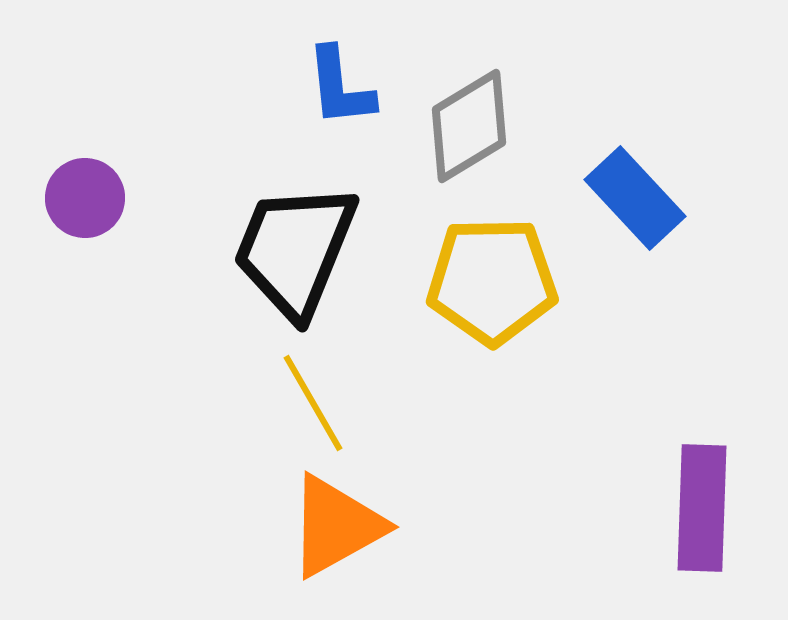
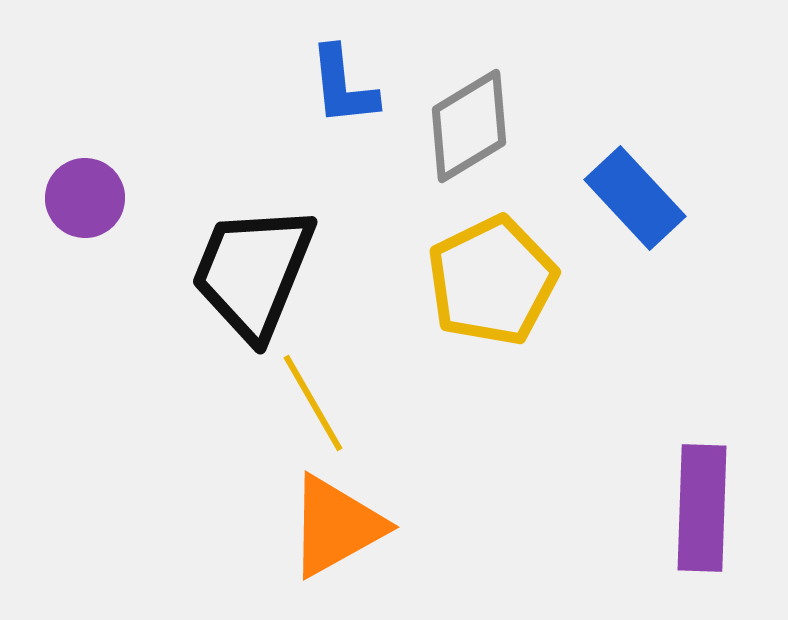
blue L-shape: moved 3 px right, 1 px up
black trapezoid: moved 42 px left, 22 px down
yellow pentagon: rotated 25 degrees counterclockwise
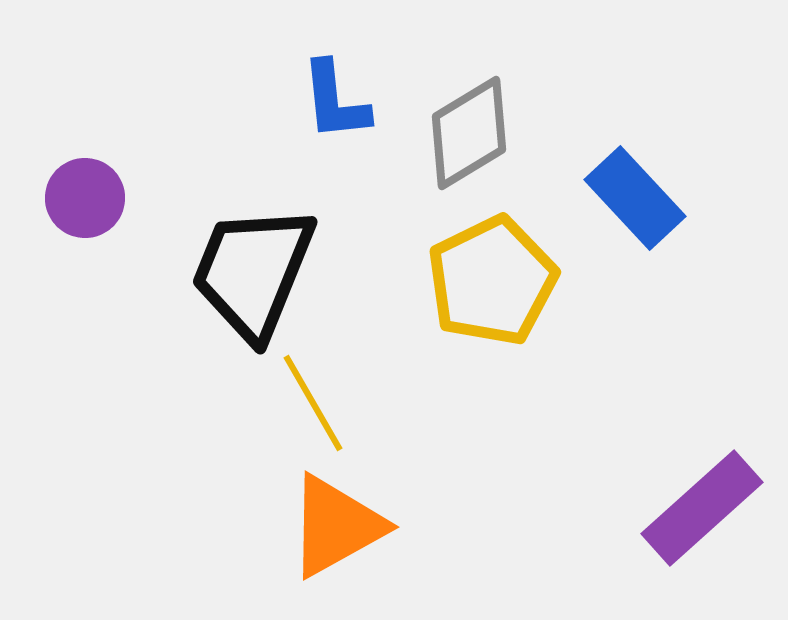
blue L-shape: moved 8 px left, 15 px down
gray diamond: moved 7 px down
purple rectangle: rotated 46 degrees clockwise
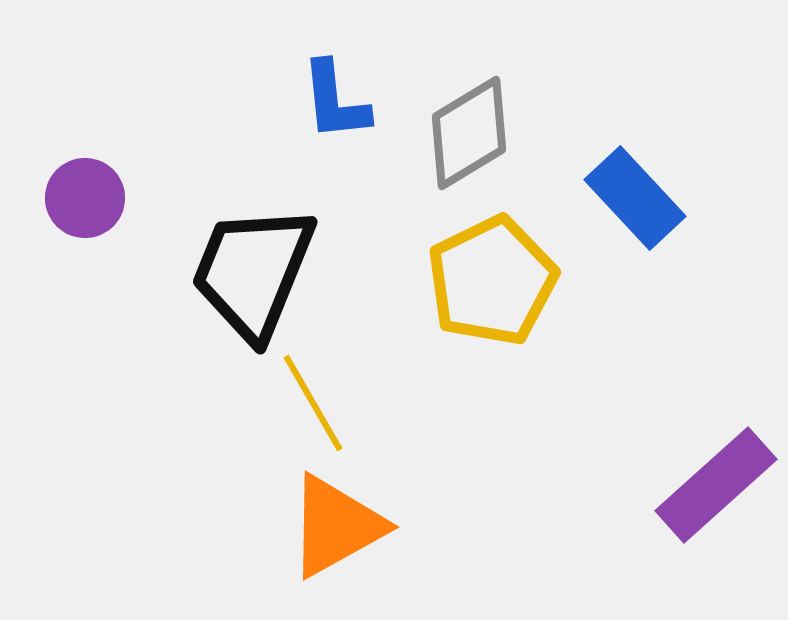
purple rectangle: moved 14 px right, 23 px up
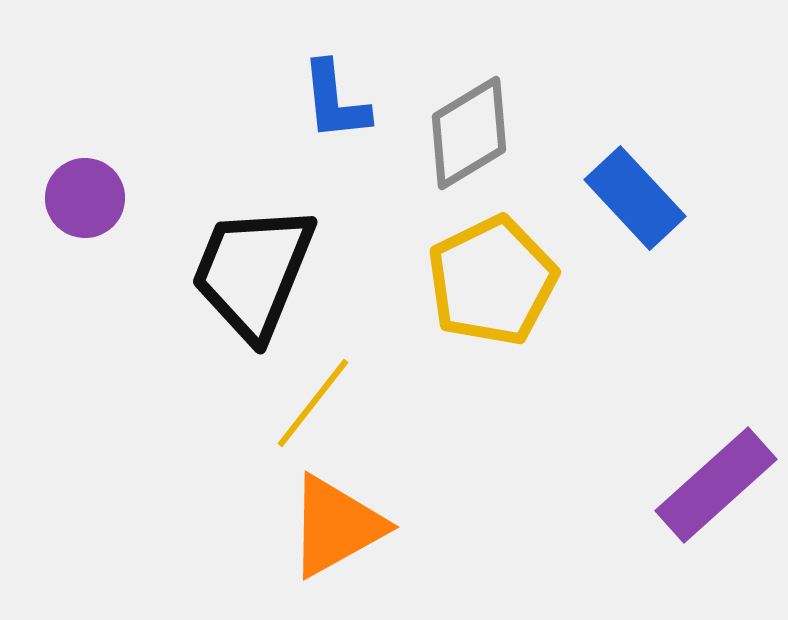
yellow line: rotated 68 degrees clockwise
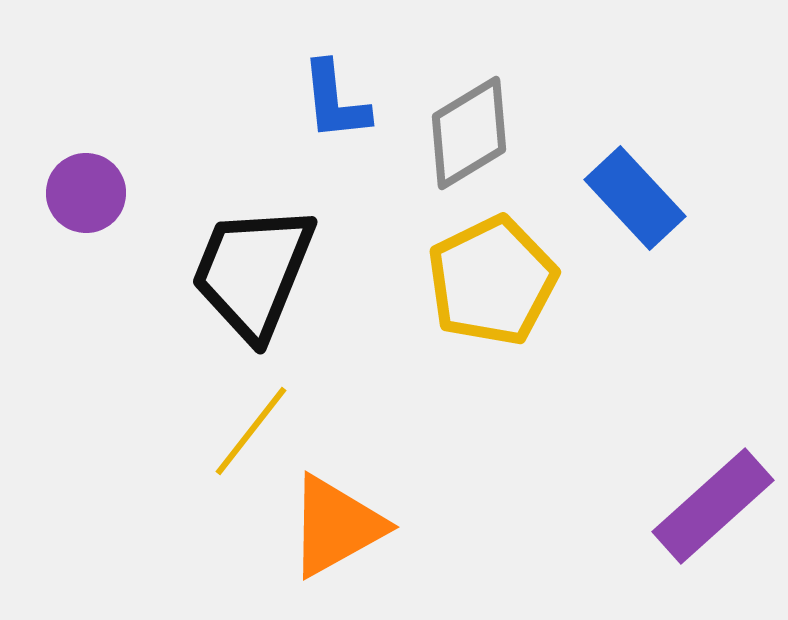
purple circle: moved 1 px right, 5 px up
yellow line: moved 62 px left, 28 px down
purple rectangle: moved 3 px left, 21 px down
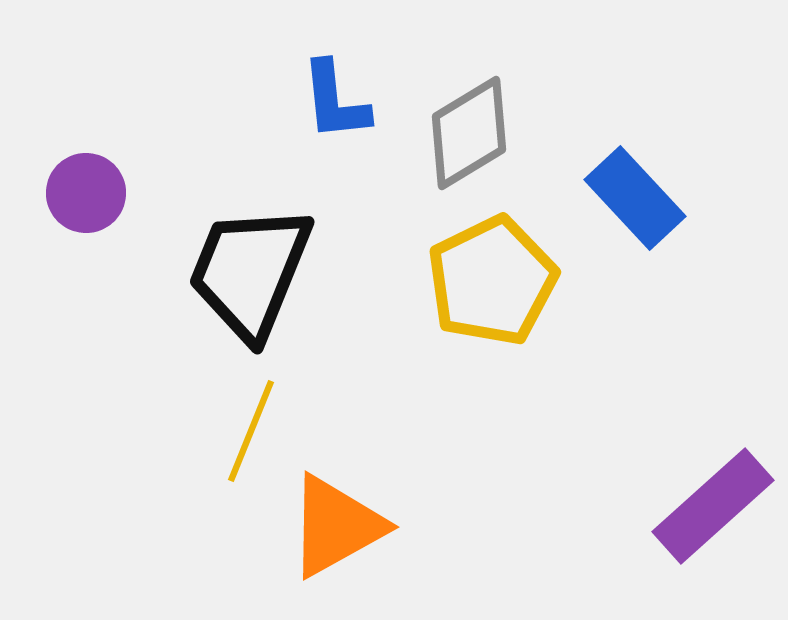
black trapezoid: moved 3 px left
yellow line: rotated 16 degrees counterclockwise
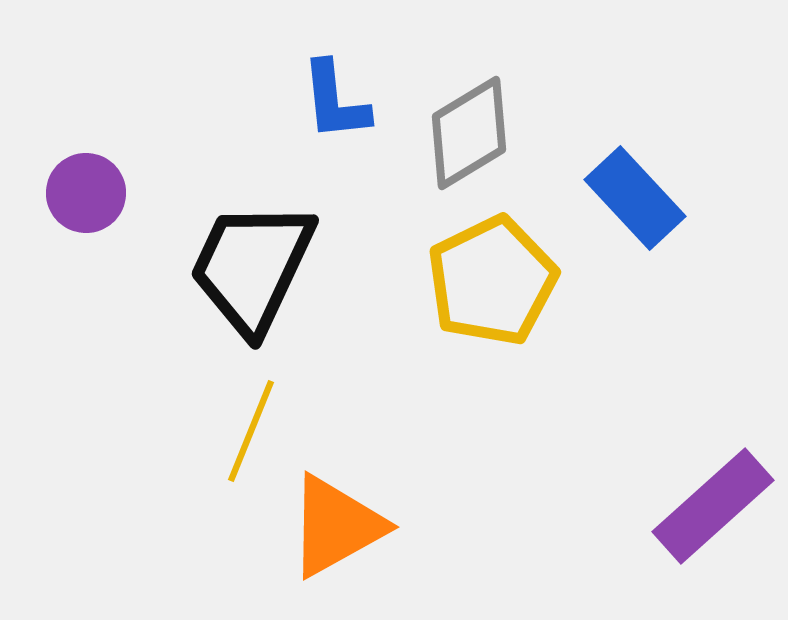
black trapezoid: moved 2 px right, 5 px up; rotated 3 degrees clockwise
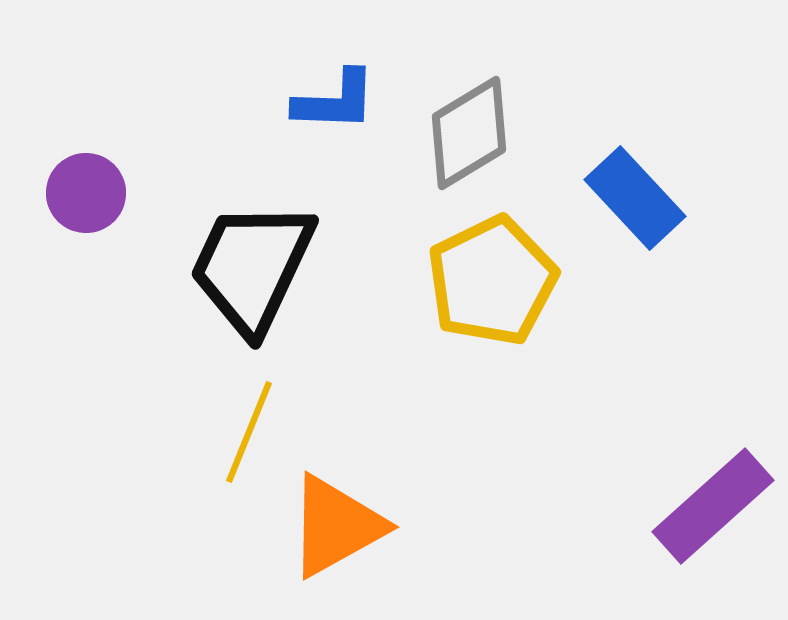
blue L-shape: rotated 82 degrees counterclockwise
yellow line: moved 2 px left, 1 px down
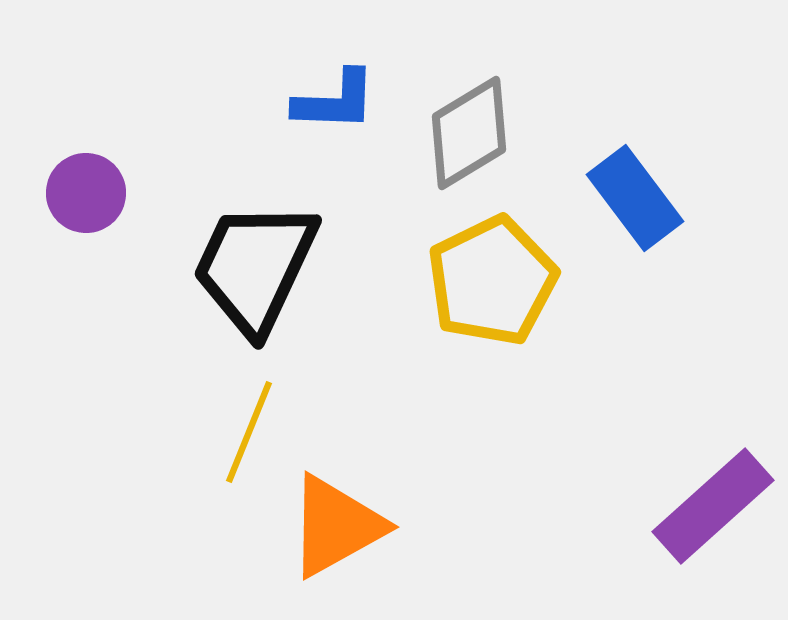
blue rectangle: rotated 6 degrees clockwise
black trapezoid: moved 3 px right
